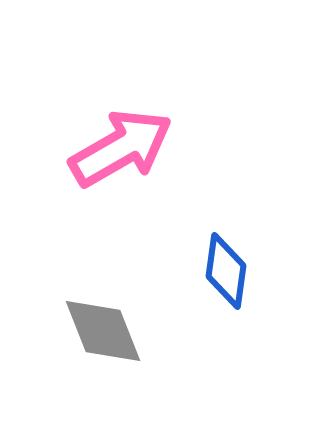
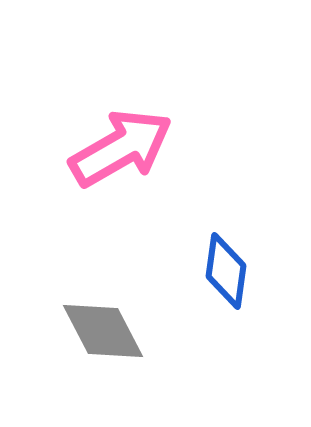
gray diamond: rotated 6 degrees counterclockwise
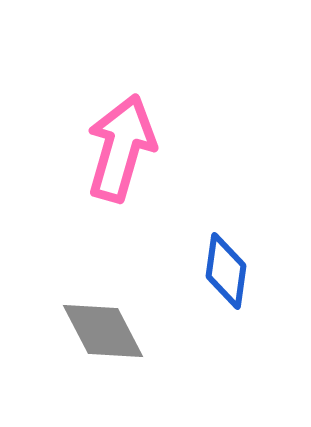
pink arrow: rotated 44 degrees counterclockwise
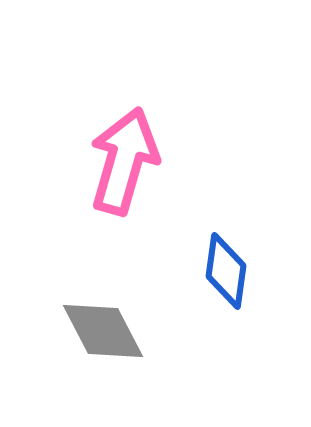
pink arrow: moved 3 px right, 13 px down
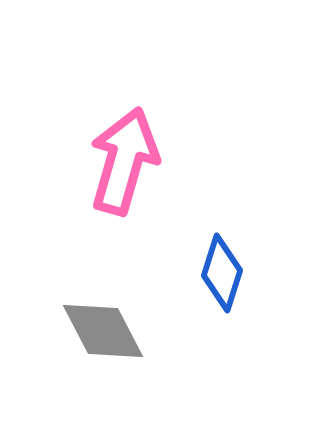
blue diamond: moved 4 px left, 2 px down; rotated 10 degrees clockwise
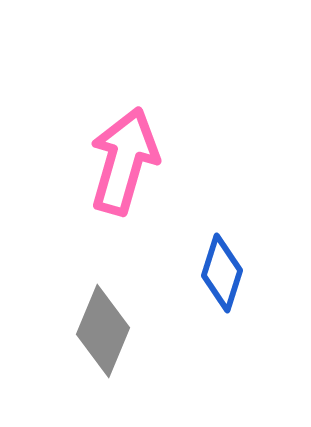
gray diamond: rotated 50 degrees clockwise
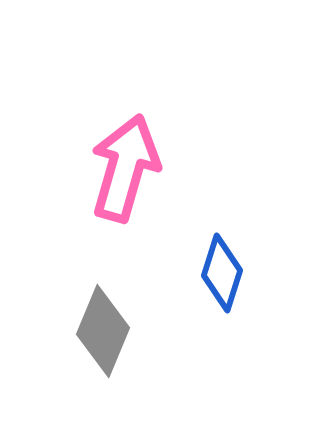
pink arrow: moved 1 px right, 7 px down
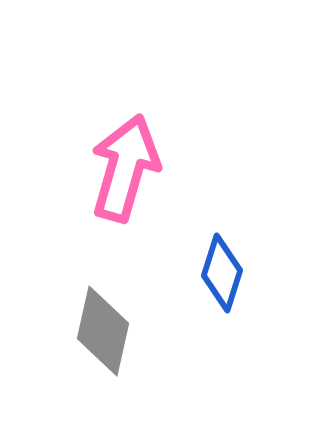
gray diamond: rotated 10 degrees counterclockwise
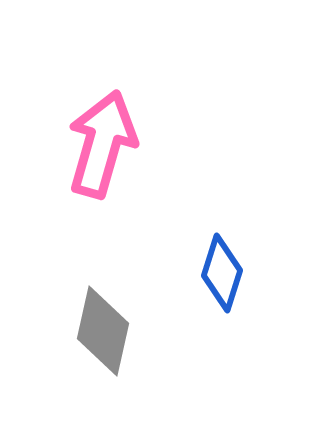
pink arrow: moved 23 px left, 24 px up
